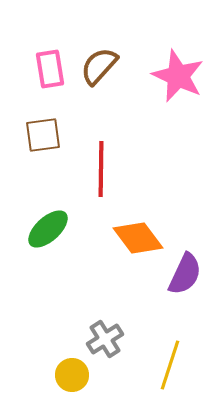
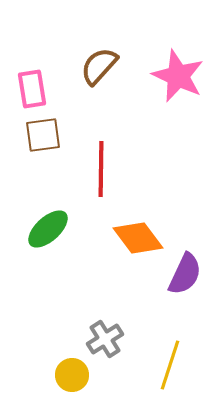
pink rectangle: moved 18 px left, 20 px down
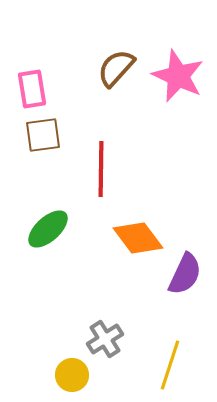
brown semicircle: moved 17 px right, 2 px down
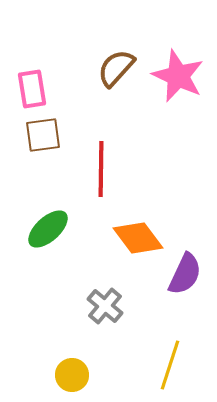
gray cross: moved 33 px up; rotated 18 degrees counterclockwise
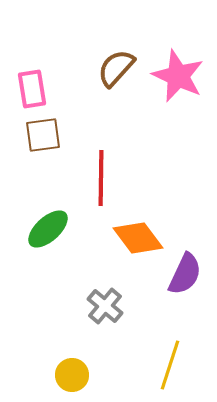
red line: moved 9 px down
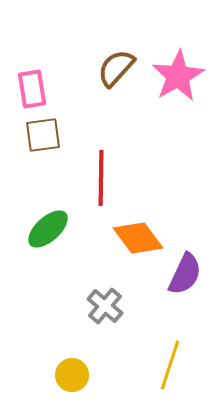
pink star: rotated 18 degrees clockwise
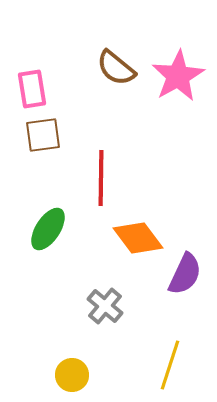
brown semicircle: rotated 93 degrees counterclockwise
green ellipse: rotated 15 degrees counterclockwise
